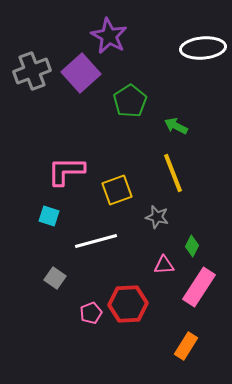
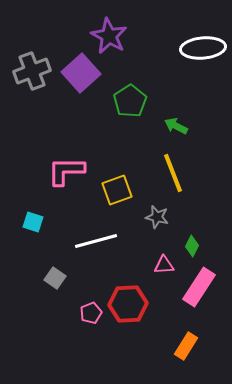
cyan square: moved 16 px left, 6 px down
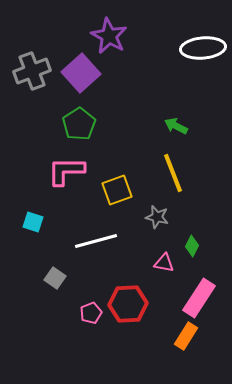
green pentagon: moved 51 px left, 23 px down
pink triangle: moved 2 px up; rotated 15 degrees clockwise
pink rectangle: moved 11 px down
orange rectangle: moved 10 px up
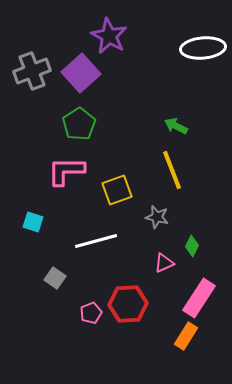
yellow line: moved 1 px left, 3 px up
pink triangle: rotated 35 degrees counterclockwise
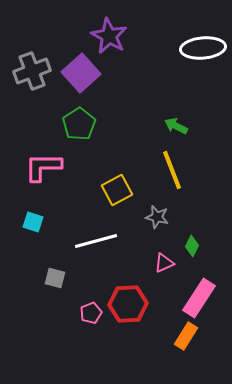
pink L-shape: moved 23 px left, 4 px up
yellow square: rotated 8 degrees counterclockwise
gray square: rotated 20 degrees counterclockwise
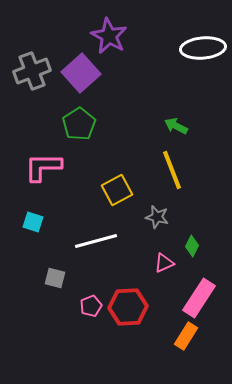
red hexagon: moved 3 px down
pink pentagon: moved 7 px up
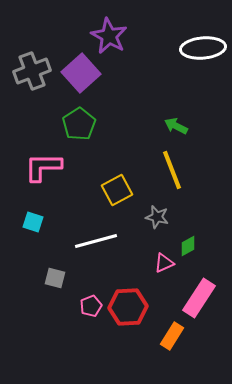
green diamond: moved 4 px left; rotated 35 degrees clockwise
orange rectangle: moved 14 px left
